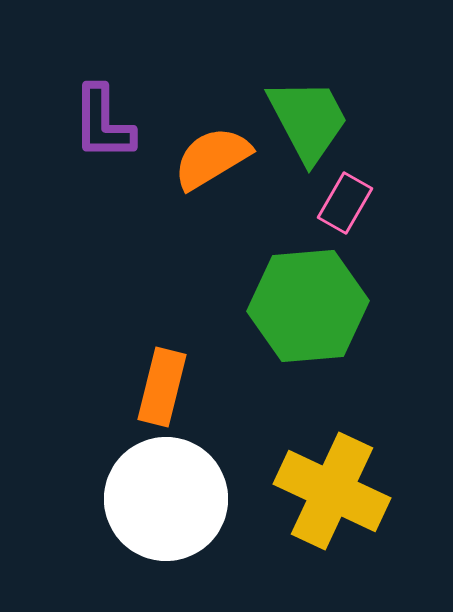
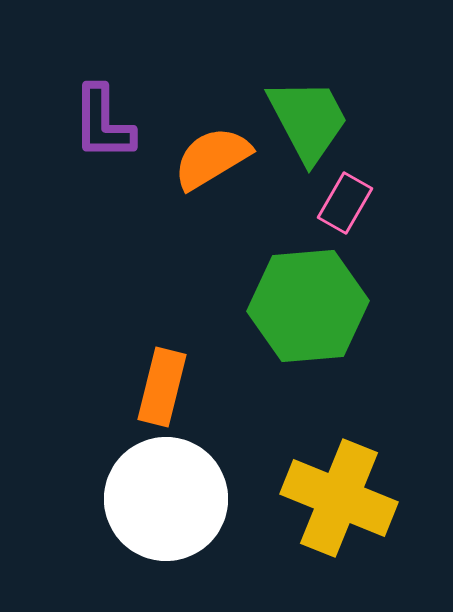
yellow cross: moved 7 px right, 7 px down; rotated 3 degrees counterclockwise
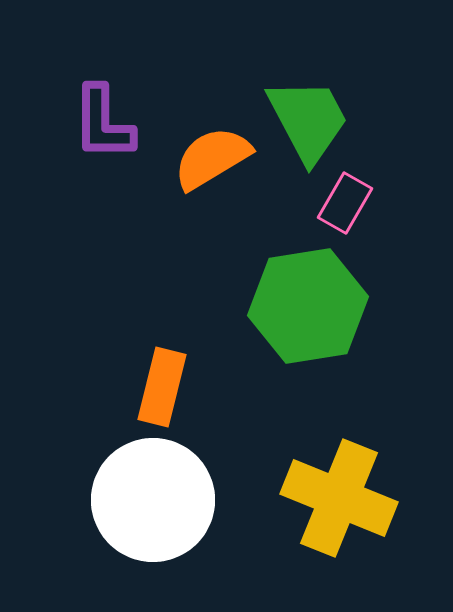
green hexagon: rotated 4 degrees counterclockwise
white circle: moved 13 px left, 1 px down
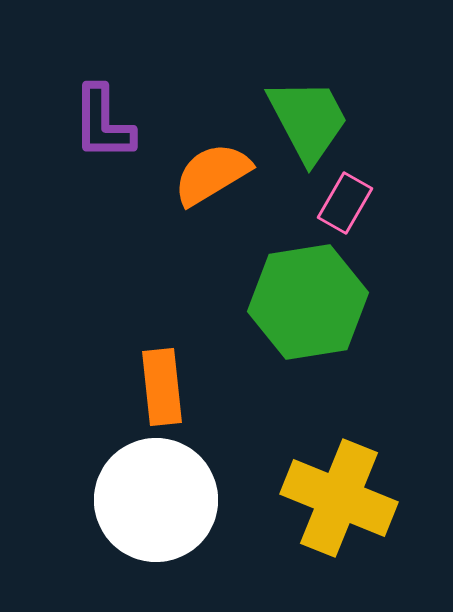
orange semicircle: moved 16 px down
green hexagon: moved 4 px up
orange rectangle: rotated 20 degrees counterclockwise
white circle: moved 3 px right
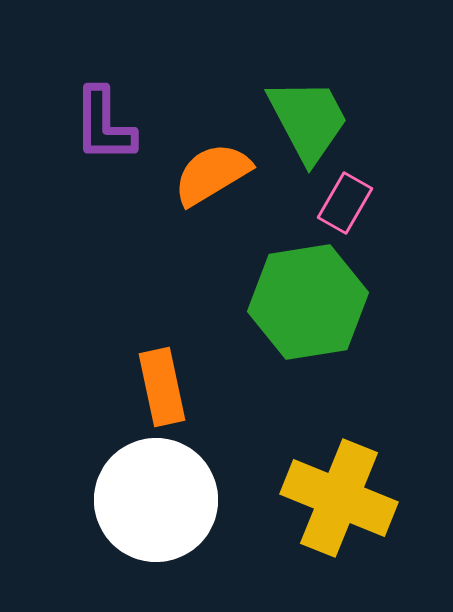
purple L-shape: moved 1 px right, 2 px down
orange rectangle: rotated 6 degrees counterclockwise
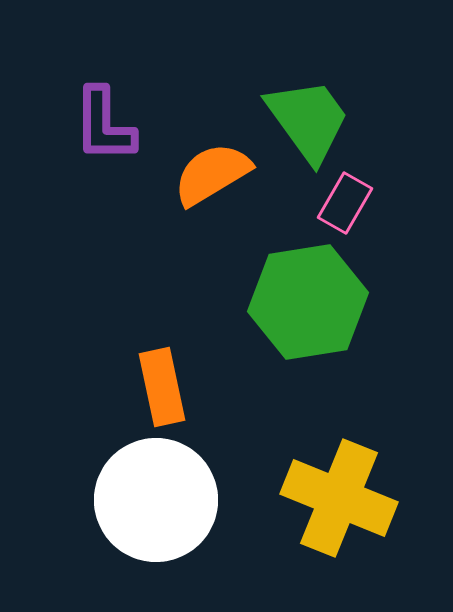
green trapezoid: rotated 8 degrees counterclockwise
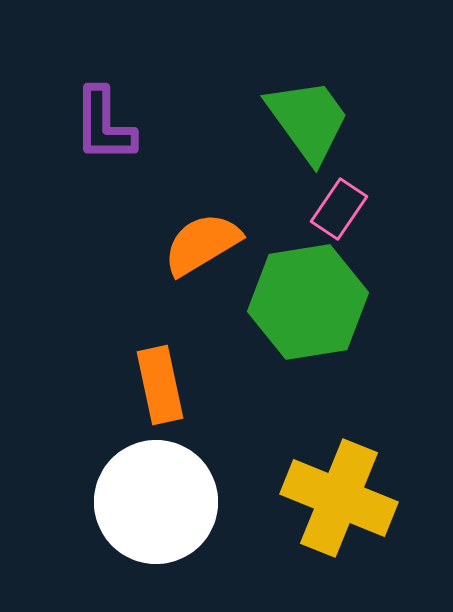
orange semicircle: moved 10 px left, 70 px down
pink rectangle: moved 6 px left, 6 px down; rotated 4 degrees clockwise
orange rectangle: moved 2 px left, 2 px up
white circle: moved 2 px down
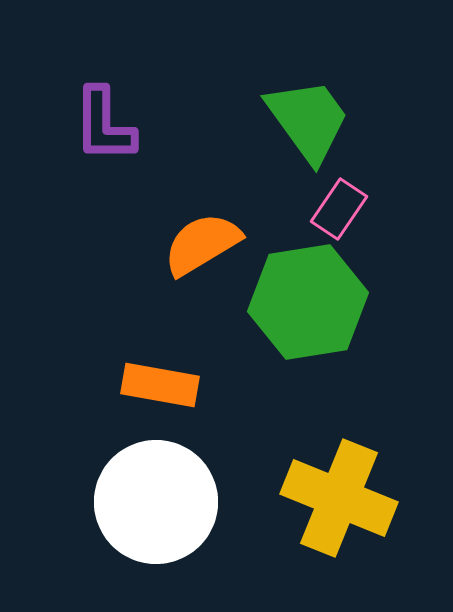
orange rectangle: rotated 68 degrees counterclockwise
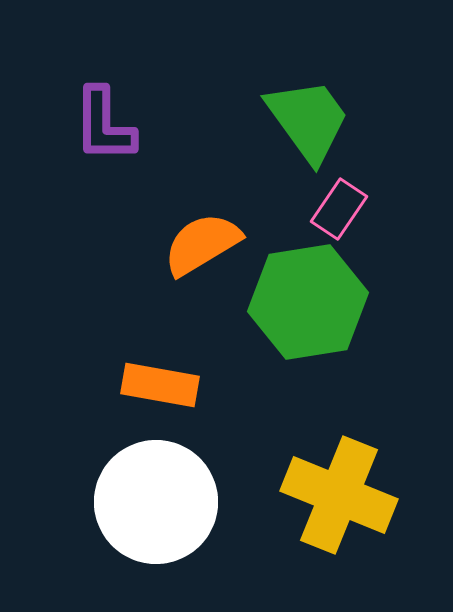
yellow cross: moved 3 px up
